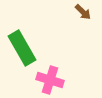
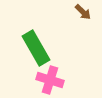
green rectangle: moved 14 px right
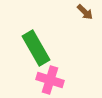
brown arrow: moved 2 px right
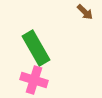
pink cross: moved 16 px left
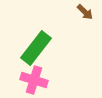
green rectangle: rotated 68 degrees clockwise
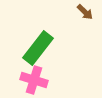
green rectangle: moved 2 px right
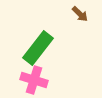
brown arrow: moved 5 px left, 2 px down
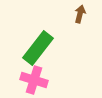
brown arrow: rotated 120 degrees counterclockwise
